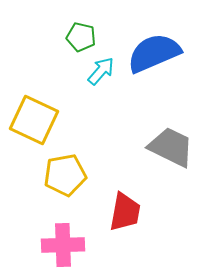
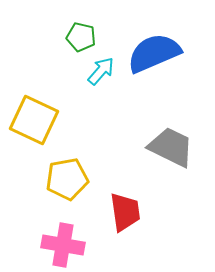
yellow pentagon: moved 2 px right, 4 px down
red trapezoid: rotated 18 degrees counterclockwise
pink cross: rotated 12 degrees clockwise
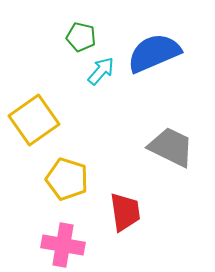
yellow square: rotated 30 degrees clockwise
yellow pentagon: rotated 27 degrees clockwise
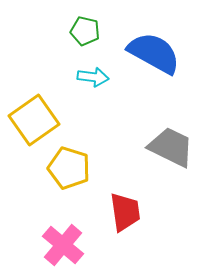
green pentagon: moved 4 px right, 6 px up
blue semicircle: rotated 52 degrees clockwise
cyan arrow: moved 8 px left, 6 px down; rotated 56 degrees clockwise
yellow pentagon: moved 2 px right, 11 px up
pink cross: rotated 30 degrees clockwise
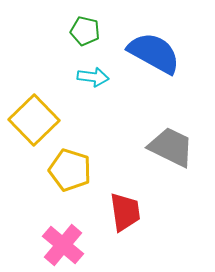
yellow square: rotated 9 degrees counterclockwise
yellow pentagon: moved 1 px right, 2 px down
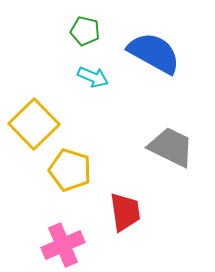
cyan arrow: rotated 16 degrees clockwise
yellow square: moved 4 px down
pink cross: rotated 27 degrees clockwise
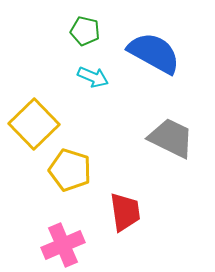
gray trapezoid: moved 9 px up
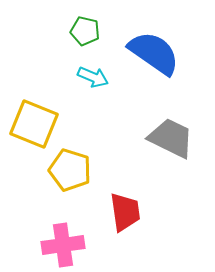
blue semicircle: rotated 6 degrees clockwise
yellow square: rotated 24 degrees counterclockwise
pink cross: rotated 15 degrees clockwise
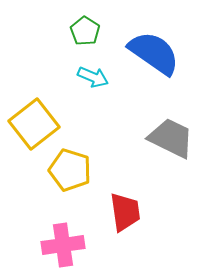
green pentagon: rotated 20 degrees clockwise
yellow square: rotated 30 degrees clockwise
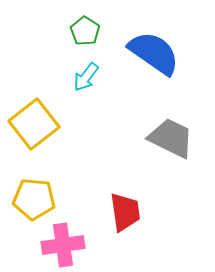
cyan arrow: moved 7 px left; rotated 104 degrees clockwise
yellow pentagon: moved 36 px left, 29 px down; rotated 12 degrees counterclockwise
